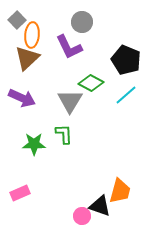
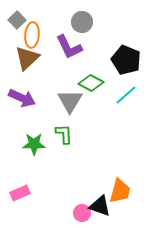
pink circle: moved 3 px up
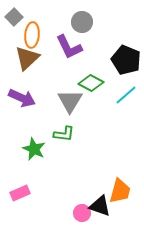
gray square: moved 3 px left, 3 px up
green L-shape: rotated 100 degrees clockwise
green star: moved 5 px down; rotated 25 degrees clockwise
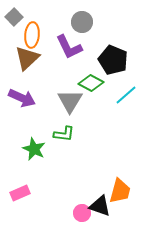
black pentagon: moved 13 px left
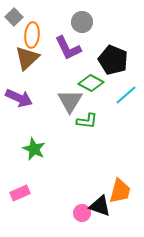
purple L-shape: moved 1 px left, 1 px down
purple arrow: moved 3 px left
green L-shape: moved 23 px right, 13 px up
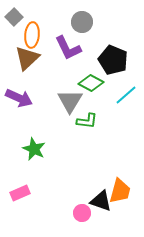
black triangle: moved 1 px right, 5 px up
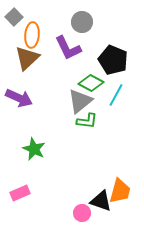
cyan line: moved 10 px left; rotated 20 degrees counterclockwise
gray triangle: moved 10 px right; rotated 20 degrees clockwise
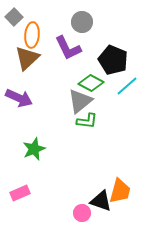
cyan line: moved 11 px right, 9 px up; rotated 20 degrees clockwise
green star: rotated 25 degrees clockwise
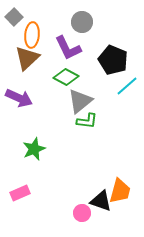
green diamond: moved 25 px left, 6 px up
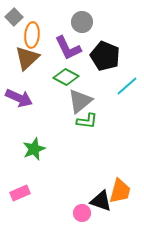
black pentagon: moved 8 px left, 4 px up
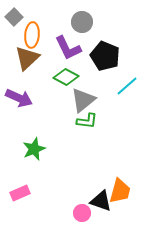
gray triangle: moved 3 px right, 1 px up
